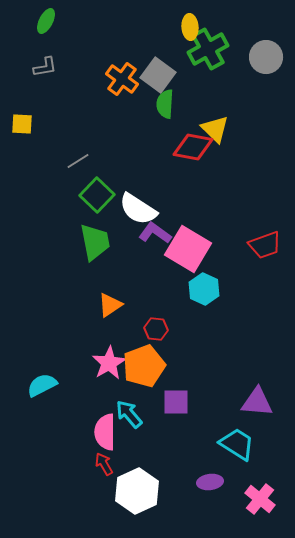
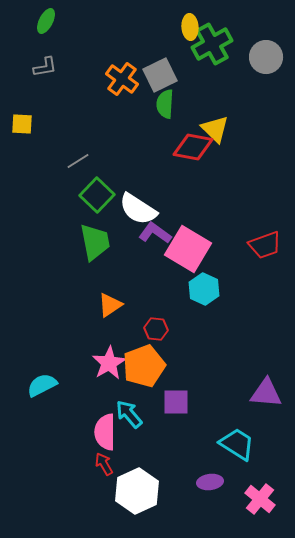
green cross: moved 4 px right, 5 px up
gray square: moved 2 px right; rotated 28 degrees clockwise
purple triangle: moved 9 px right, 9 px up
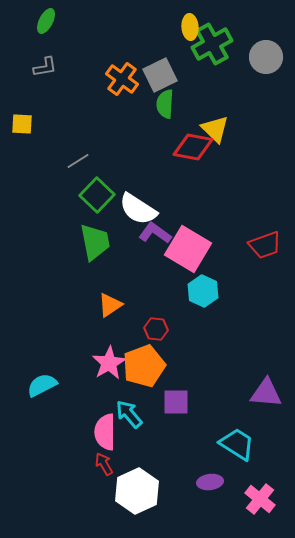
cyan hexagon: moved 1 px left, 2 px down
